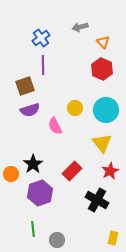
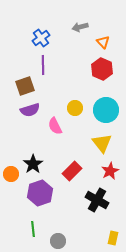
gray circle: moved 1 px right, 1 px down
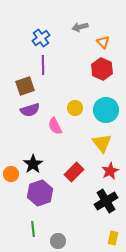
red rectangle: moved 2 px right, 1 px down
black cross: moved 9 px right, 1 px down; rotated 30 degrees clockwise
